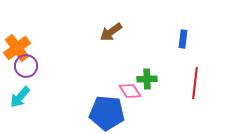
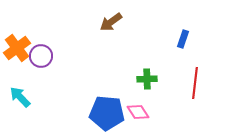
brown arrow: moved 10 px up
blue rectangle: rotated 12 degrees clockwise
purple circle: moved 15 px right, 10 px up
pink diamond: moved 8 px right, 21 px down
cyan arrow: rotated 95 degrees clockwise
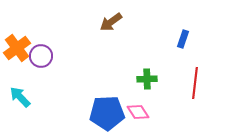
blue pentagon: rotated 8 degrees counterclockwise
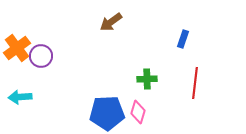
cyan arrow: rotated 50 degrees counterclockwise
pink diamond: rotated 50 degrees clockwise
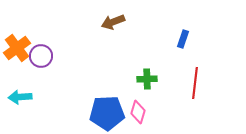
brown arrow: moved 2 px right; rotated 15 degrees clockwise
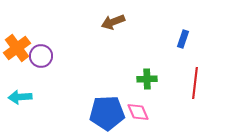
pink diamond: rotated 40 degrees counterclockwise
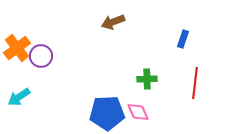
cyan arrow: moved 1 px left; rotated 30 degrees counterclockwise
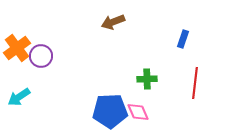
blue pentagon: moved 3 px right, 2 px up
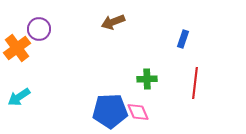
purple circle: moved 2 px left, 27 px up
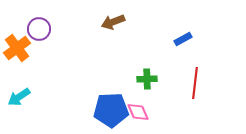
blue rectangle: rotated 42 degrees clockwise
blue pentagon: moved 1 px right, 1 px up
